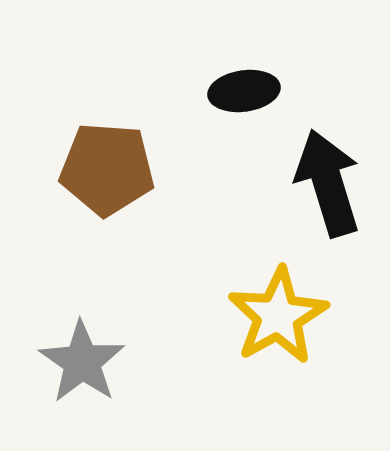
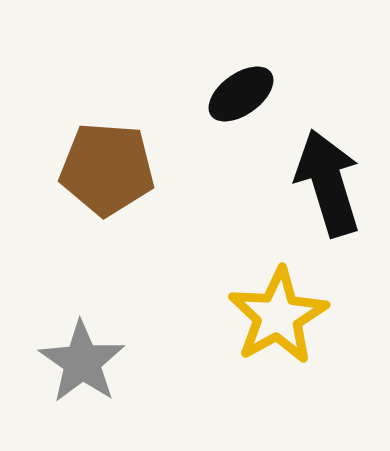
black ellipse: moved 3 px left, 3 px down; rotated 28 degrees counterclockwise
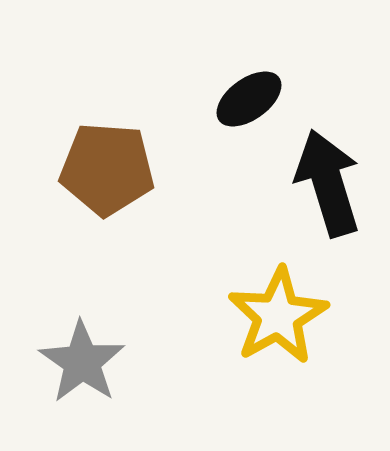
black ellipse: moved 8 px right, 5 px down
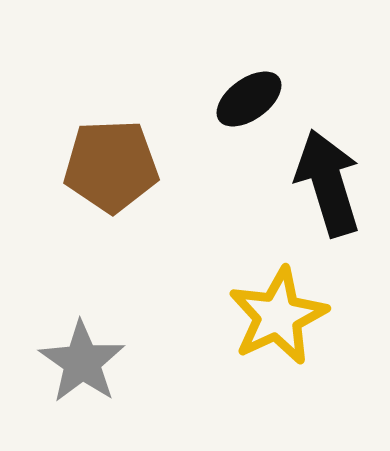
brown pentagon: moved 4 px right, 3 px up; rotated 6 degrees counterclockwise
yellow star: rotated 4 degrees clockwise
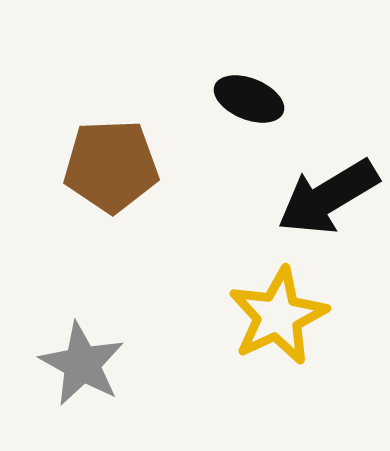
black ellipse: rotated 58 degrees clockwise
black arrow: moved 14 px down; rotated 104 degrees counterclockwise
gray star: moved 2 px down; rotated 6 degrees counterclockwise
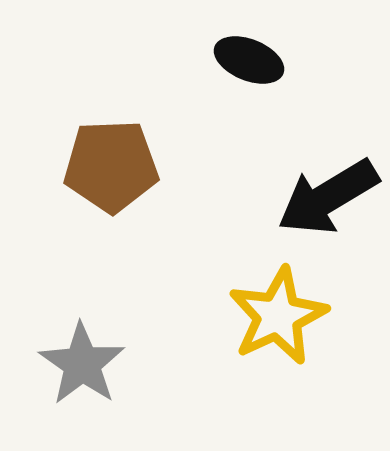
black ellipse: moved 39 px up
gray star: rotated 6 degrees clockwise
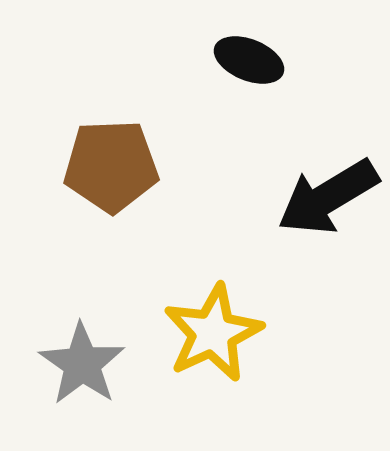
yellow star: moved 65 px left, 17 px down
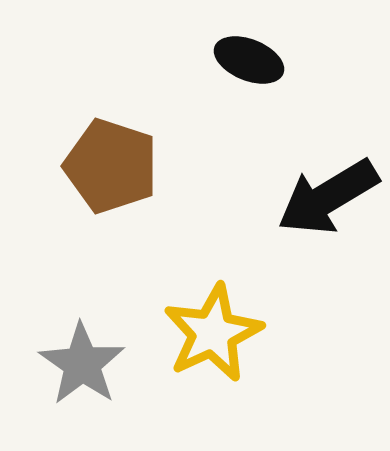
brown pentagon: rotated 20 degrees clockwise
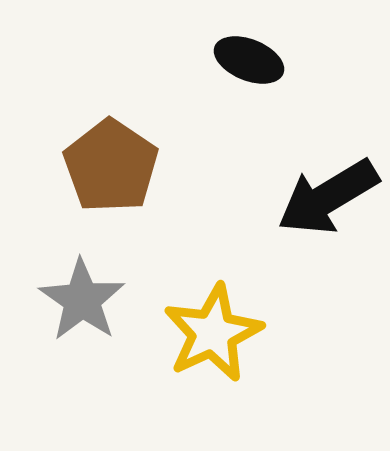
brown pentagon: rotated 16 degrees clockwise
gray star: moved 64 px up
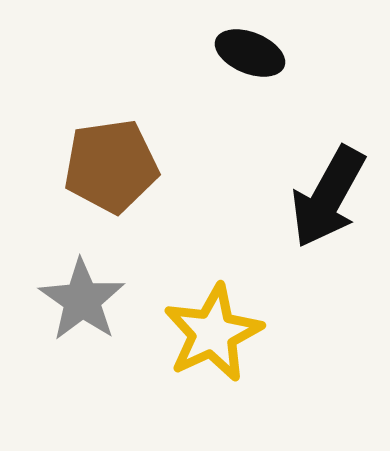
black ellipse: moved 1 px right, 7 px up
brown pentagon: rotated 30 degrees clockwise
black arrow: rotated 30 degrees counterclockwise
